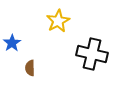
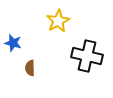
blue star: moved 1 px right; rotated 24 degrees counterclockwise
black cross: moved 5 px left, 2 px down
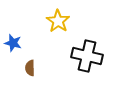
yellow star: rotated 10 degrees counterclockwise
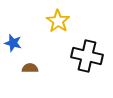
brown semicircle: rotated 91 degrees clockwise
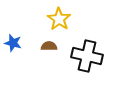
yellow star: moved 1 px right, 2 px up
brown semicircle: moved 19 px right, 22 px up
